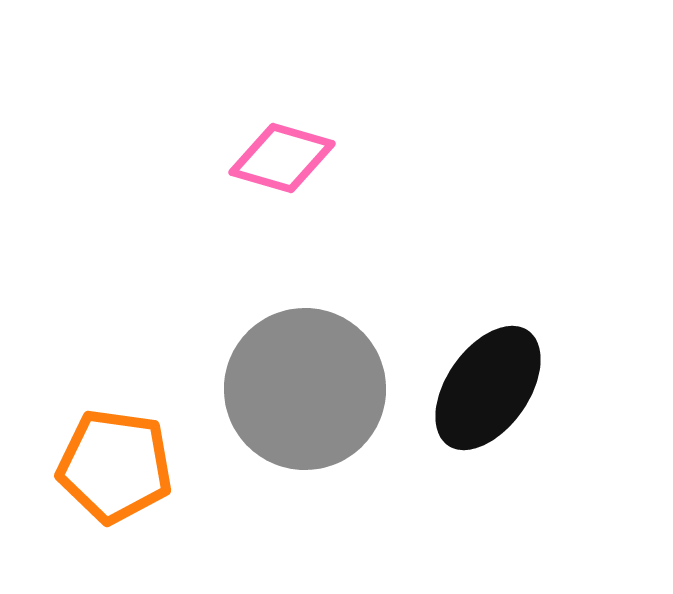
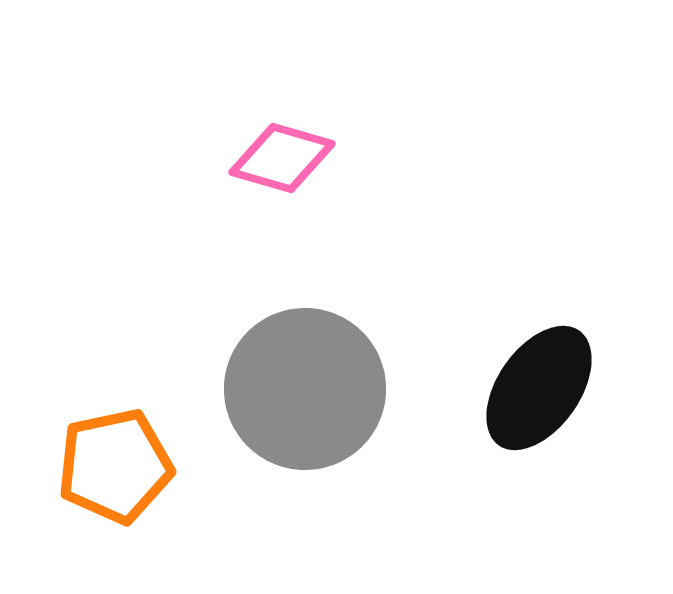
black ellipse: moved 51 px right
orange pentagon: rotated 20 degrees counterclockwise
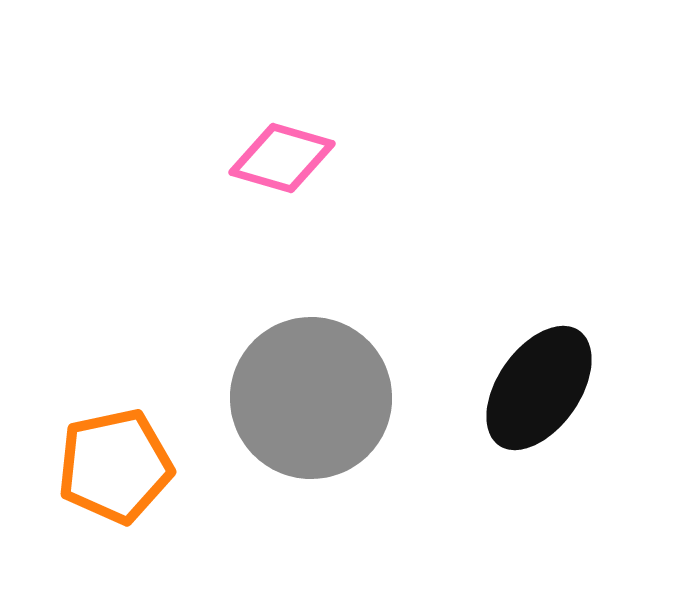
gray circle: moved 6 px right, 9 px down
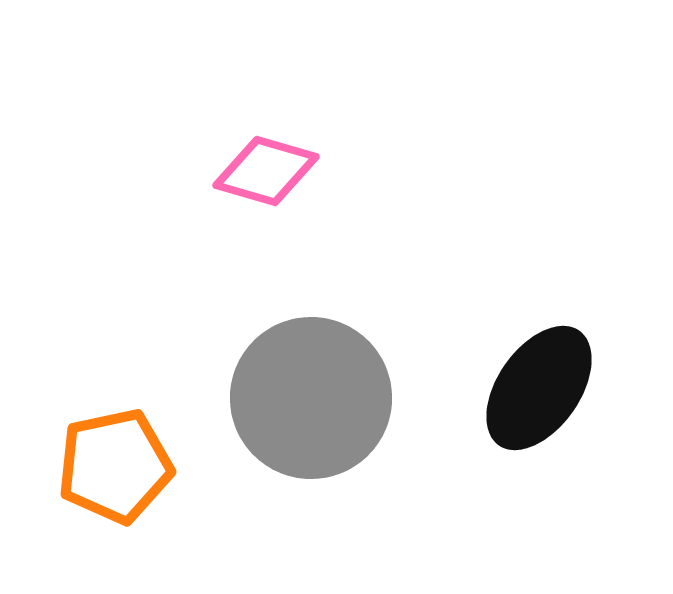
pink diamond: moved 16 px left, 13 px down
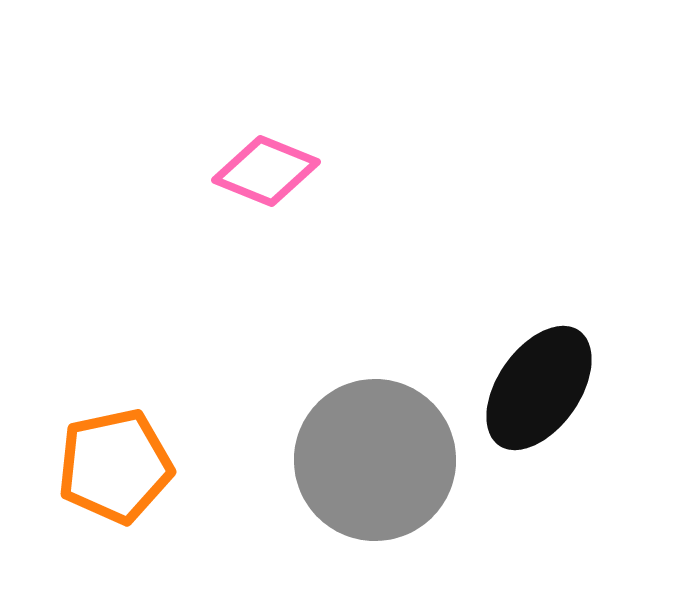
pink diamond: rotated 6 degrees clockwise
gray circle: moved 64 px right, 62 px down
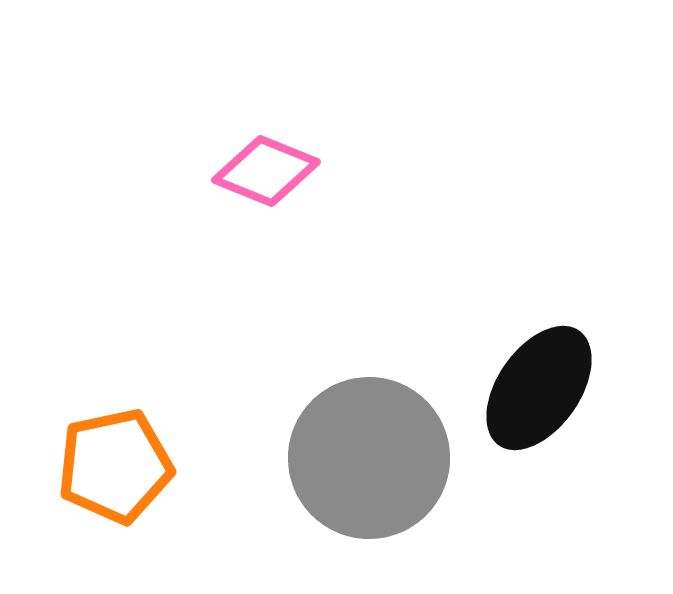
gray circle: moved 6 px left, 2 px up
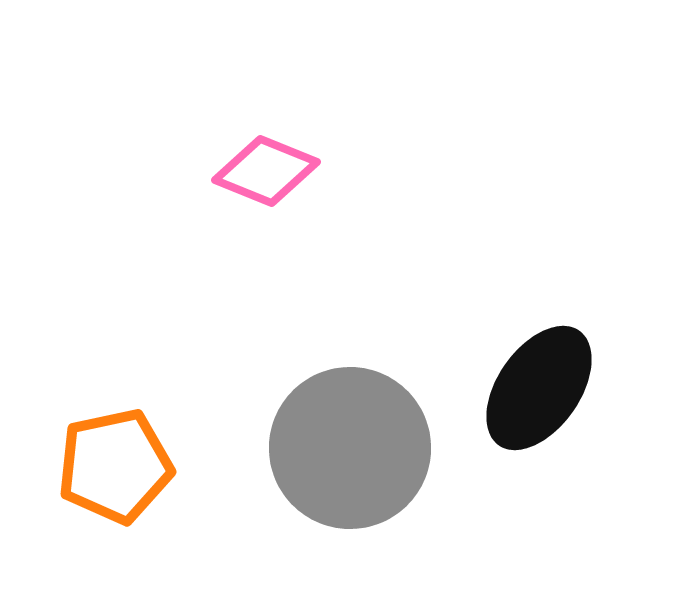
gray circle: moved 19 px left, 10 px up
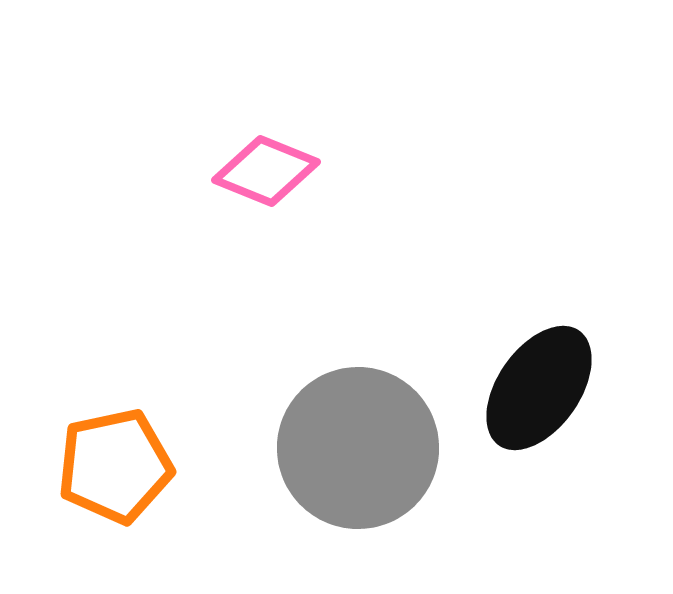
gray circle: moved 8 px right
